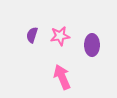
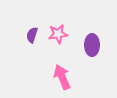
pink star: moved 2 px left, 2 px up
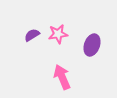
purple semicircle: rotated 42 degrees clockwise
purple ellipse: rotated 20 degrees clockwise
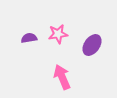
purple semicircle: moved 3 px left, 3 px down; rotated 21 degrees clockwise
purple ellipse: rotated 15 degrees clockwise
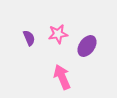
purple semicircle: rotated 77 degrees clockwise
purple ellipse: moved 5 px left, 1 px down
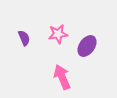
purple semicircle: moved 5 px left
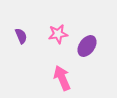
purple semicircle: moved 3 px left, 2 px up
pink arrow: moved 1 px down
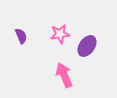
pink star: moved 2 px right
pink arrow: moved 2 px right, 3 px up
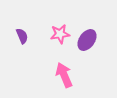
purple semicircle: moved 1 px right
purple ellipse: moved 6 px up
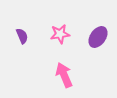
purple ellipse: moved 11 px right, 3 px up
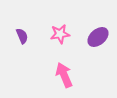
purple ellipse: rotated 15 degrees clockwise
